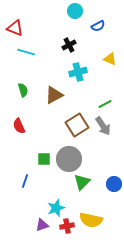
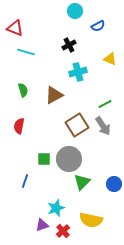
red semicircle: rotated 35 degrees clockwise
red cross: moved 4 px left, 5 px down; rotated 32 degrees counterclockwise
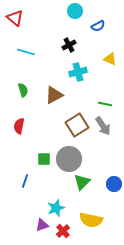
red triangle: moved 10 px up; rotated 18 degrees clockwise
green line: rotated 40 degrees clockwise
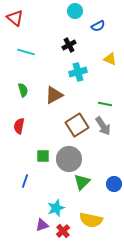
green square: moved 1 px left, 3 px up
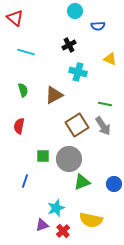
blue semicircle: rotated 24 degrees clockwise
cyan cross: rotated 30 degrees clockwise
green triangle: rotated 24 degrees clockwise
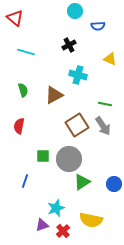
cyan cross: moved 3 px down
green triangle: rotated 12 degrees counterclockwise
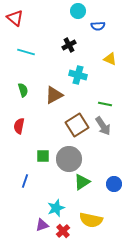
cyan circle: moved 3 px right
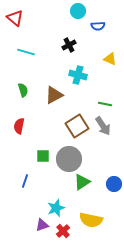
brown square: moved 1 px down
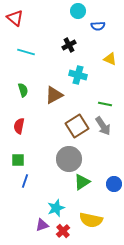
green square: moved 25 px left, 4 px down
